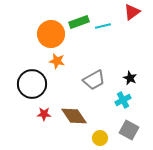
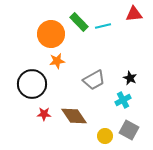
red triangle: moved 2 px right, 2 px down; rotated 30 degrees clockwise
green rectangle: rotated 66 degrees clockwise
orange star: rotated 21 degrees counterclockwise
yellow circle: moved 5 px right, 2 px up
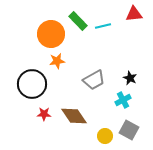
green rectangle: moved 1 px left, 1 px up
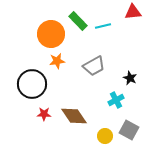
red triangle: moved 1 px left, 2 px up
gray trapezoid: moved 14 px up
cyan cross: moved 7 px left
